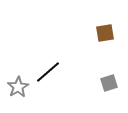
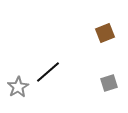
brown square: rotated 12 degrees counterclockwise
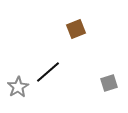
brown square: moved 29 px left, 4 px up
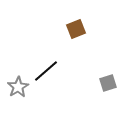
black line: moved 2 px left, 1 px up
gray square: moved 1 px left
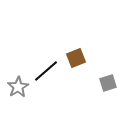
brown square: moved 29 px down
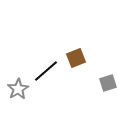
gray star: moved 2 px down
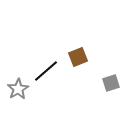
brown square: moved 2 px right, 1 px up
gray square: moved 3 px right
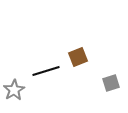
black line: rotated 24 degrees clockwise
gray star: moved 4 px left, 1 px down
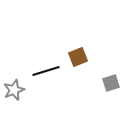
gray star: rotated 10 degrees clockwise
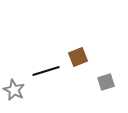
gray square: moved 5 px left, 1 px up
gray star: rotated 25 degrees counterclockwise
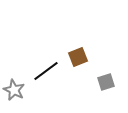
black line: rotated 20 degrees counterclockwise
